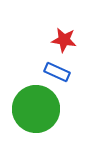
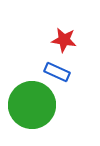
green circle: moved 4 px left, 4 px up
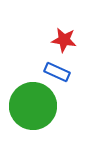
green circle: moved 1 px right, 1 px down
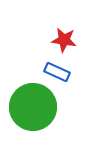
green circle: moved 1 px down
